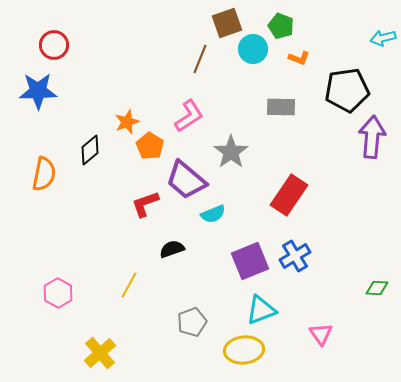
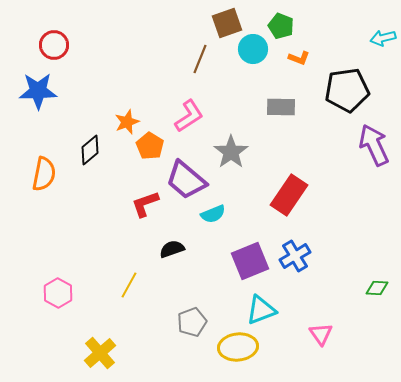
purple arrow: moved 2 px right, 8 px down; rotated 30 degrees counterclockwise
yellow ellipse: moved 6 px left, 3 px up
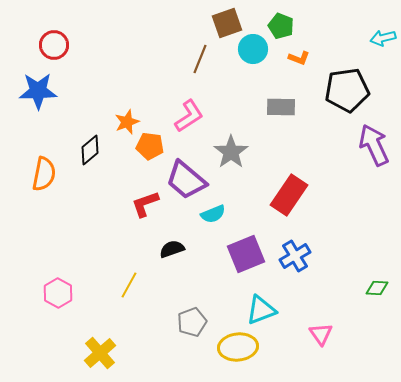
orange pentagon: rotated 24 degrees counterclockwise
purple square: moved 4 px left, 7 px up
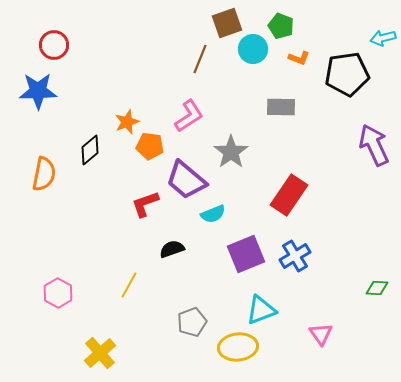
black pentagon: moved 16 px up
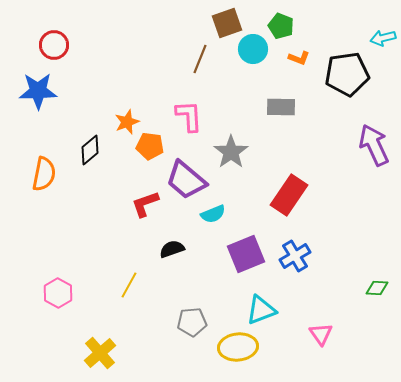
pink L-shape: rotated 60 degrees counterclockwise
gray pentagon: rotated 16 degrees clockwise
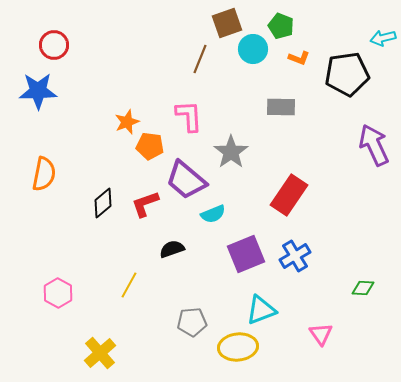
black diamond: moved 13 px right, 53 px down
green diamond: moved 14 px left
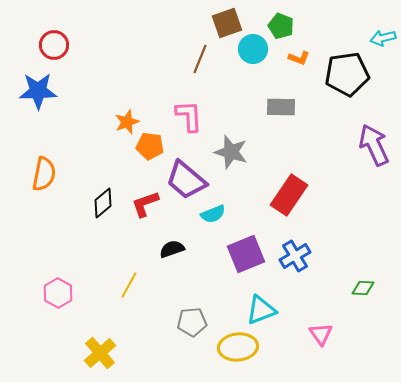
gray star: rotated 20 degrees counterclockwise
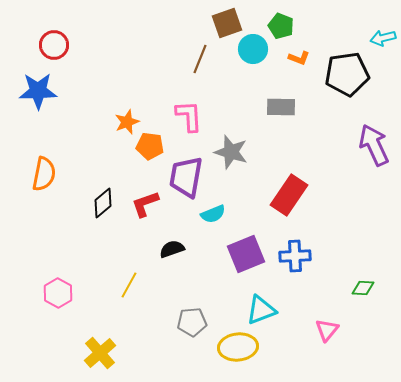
purple trapezoid: moved 3 px up; rotated 60 degrees clockwise
blue cross: rotated 28 degrees clockwise
pink triangle: moved 6 px right, 4 px up; rotated 15 degrees clockwise
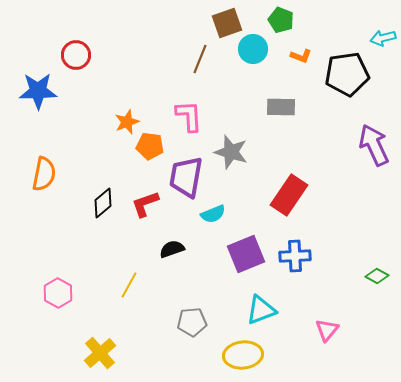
green pentagon: moved 6 px up
red circle: moved 22 px right, 10 px down
orange L-shape: moved 2 px right, 2 px up
green diamond: moved 14 px right, 12 px up; rotated 25 degrees clockwise
yellow ellipse: moved 5 px right, 8 px down
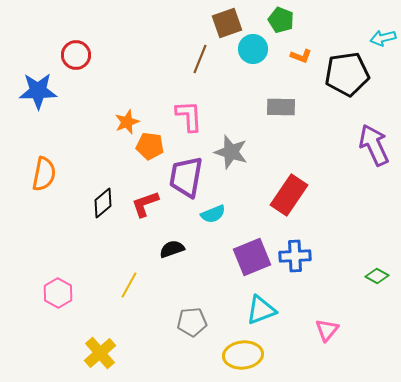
purple square: moved 6 px right, 3 px down
